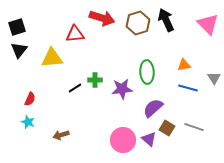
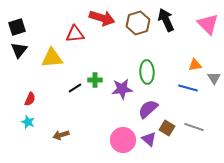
orange triangle: moved 11 px right
purple semicircle: moved 5 px left, 1 px down
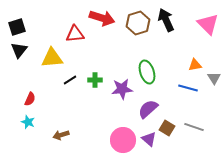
green ellipse: rotated 15 degrees counterclockwise
black line: moved 5 px left, 8 px up
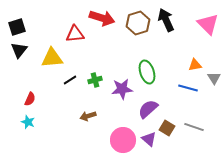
green cross: rotated 16 degrees counterclockwise
brown arrow: moved 27 px right, 19 px up
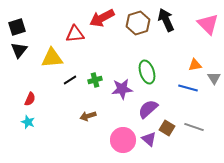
red arrow: rotated 135 degrees clockwise
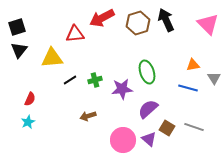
orange triangle: moved 2 px left
cyan star: rotated 24 degrees clockwise
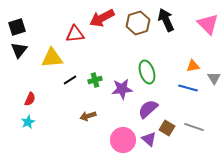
orange triangle: moved 1 px down
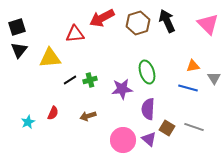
black arrow: moved 1 px right, 1 px down
yellow triangle: moved 2 px left
green cross: moved 5 px left
red semicircle: moved 23 px right, 14 px down
purple semicircle: rotated 45 degrees counterclockwise
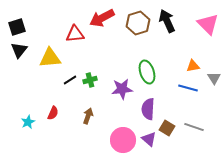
brown arrow: rotated 126 degrees clockwise
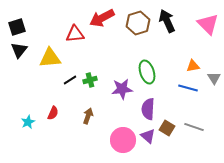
purple triangle: moved 1 px left, 3 px up
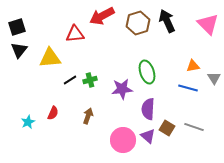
red arrow: moved 2 px up
